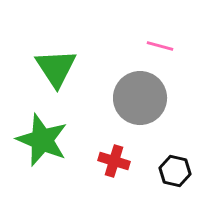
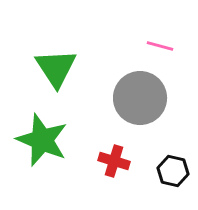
black hexagon: moved 2 px left
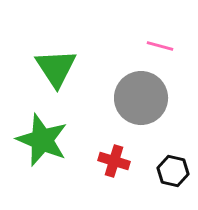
gray circle: moved 1 px right
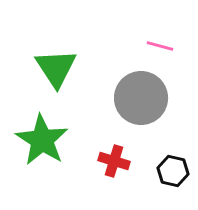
green star: rotated 10 degrees clockwise
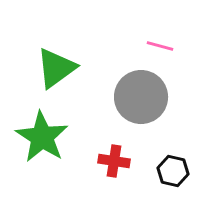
green triangle: rotated 27 degrees clockwise
gray circle: moved 1 px up
green star: moved 3 px up
red cross: rotated 8 degrees counterclockwise
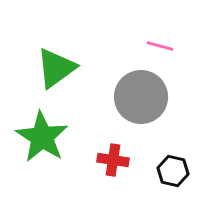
red cross: moved 1 px left, 1 px up
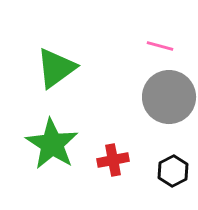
gray circle: moved 28 px right
green star: moved 10 px right, 7 px down
red cross: rotated 20 degrees counterclockwise
black hexagon: rotated 20 degrees clockwise
